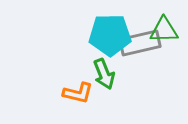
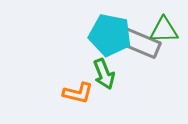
cyan pentagon: rotated 12 degrees clockwise
gray rectangle: rotated 36 degrees clockwise
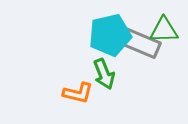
cyan pentagon: rotated 24 degrees counterclockwise
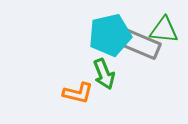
green triangle: rotated 8 degrees clockwise
gray rectangle: moved 1 px down
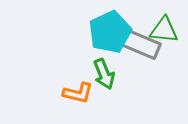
cyan pentagon: moved 3 px up; rotated 12 degrees counterclockwise
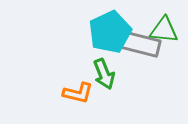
gray rectangle: rotated 9 degrees counterclockwise
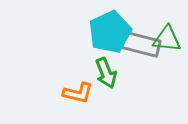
green triangle: moved 3 px right, 9 px down
green arrow: moved 2 px right, 1 px up
